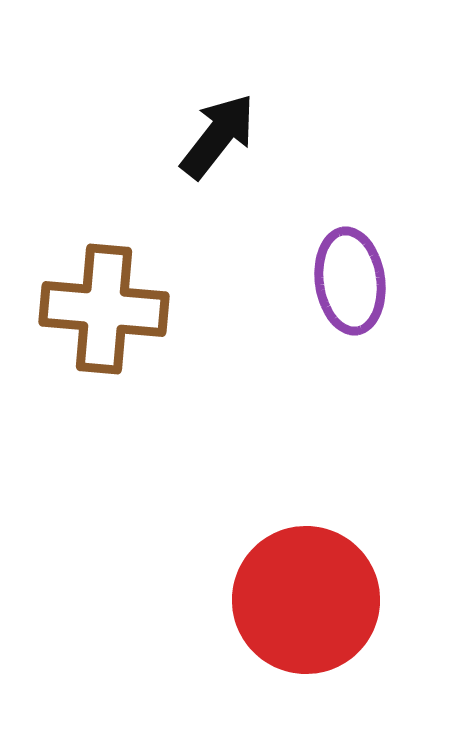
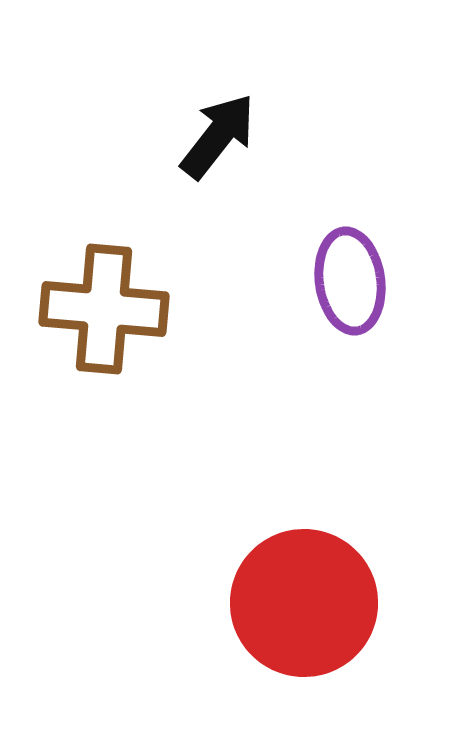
red circle: moved 2 px left, 3 px down
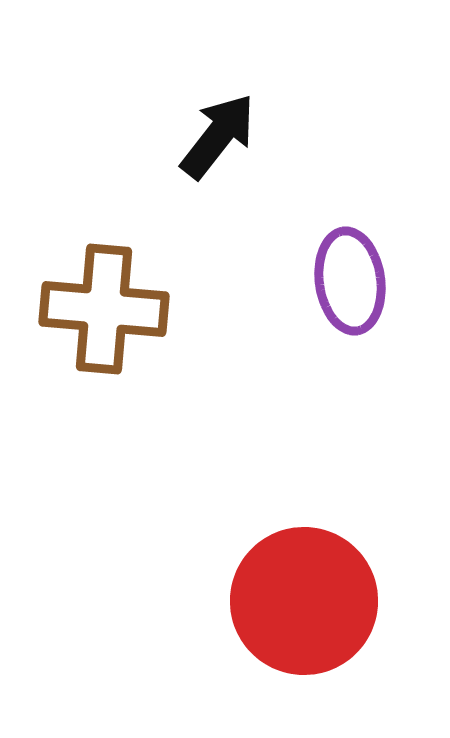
red circle: moved 2 px up
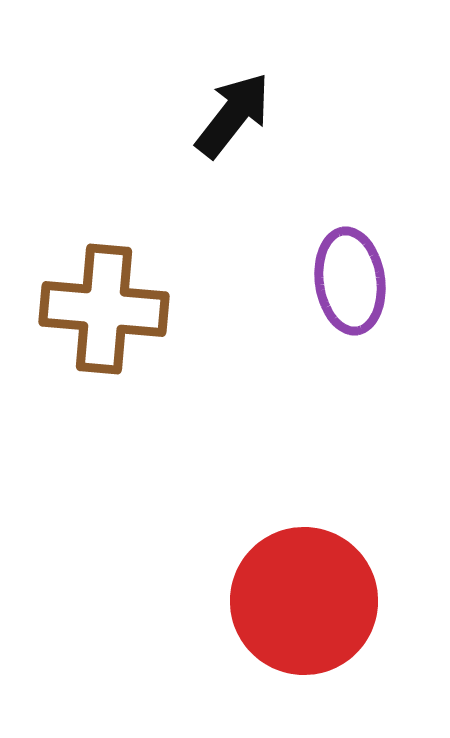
black arrow: moved 15 px right, 21 px up
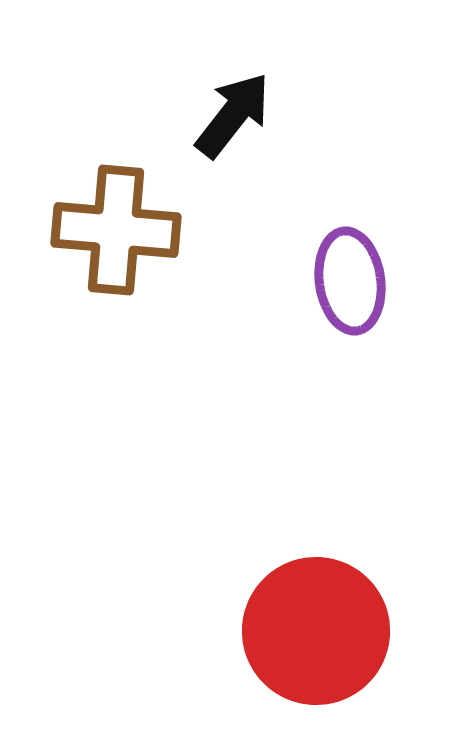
brown cross: moved 12 px right, 79 px up
red circle: moved 12 px right, 30 px down
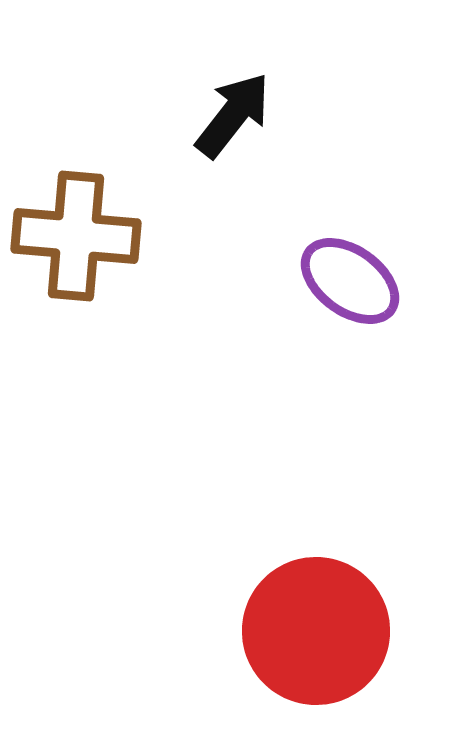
brown cross: moved 40 px left, 6 px down
purple ellipse: rotated 46 degrees counterclockwise
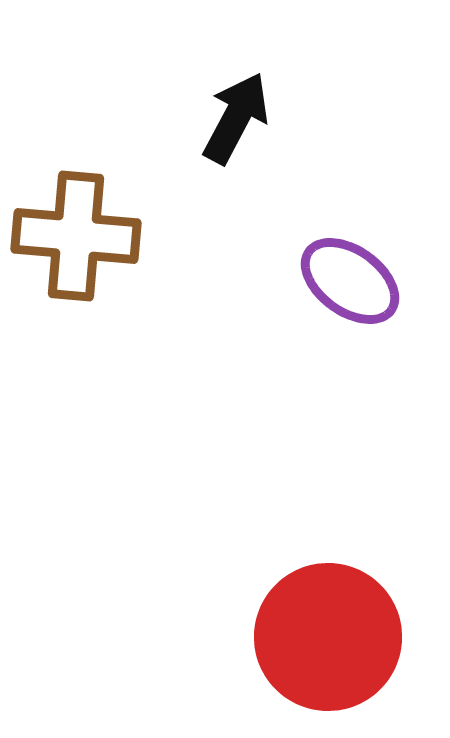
black arrow: moved 3 px right, 3 px down; rotated 10 degrees counterclockwise
red circle: moved 12 px right, 6 px down
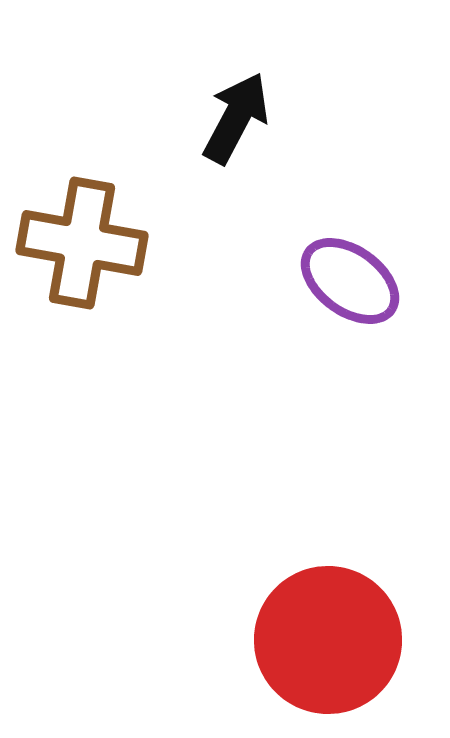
brown cross: moved 6 px right, 7 px down; rotated 5 degrees clockwise
red circle: moved 3 px down
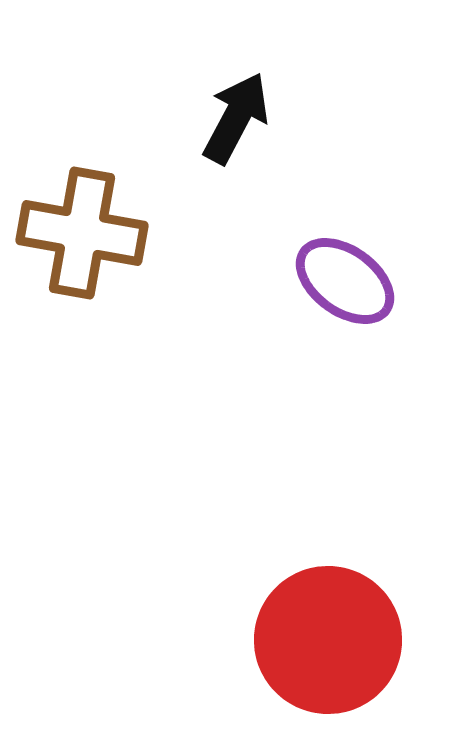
brown cross: moved 10 px up
purple ellipse: moved 5 px left
